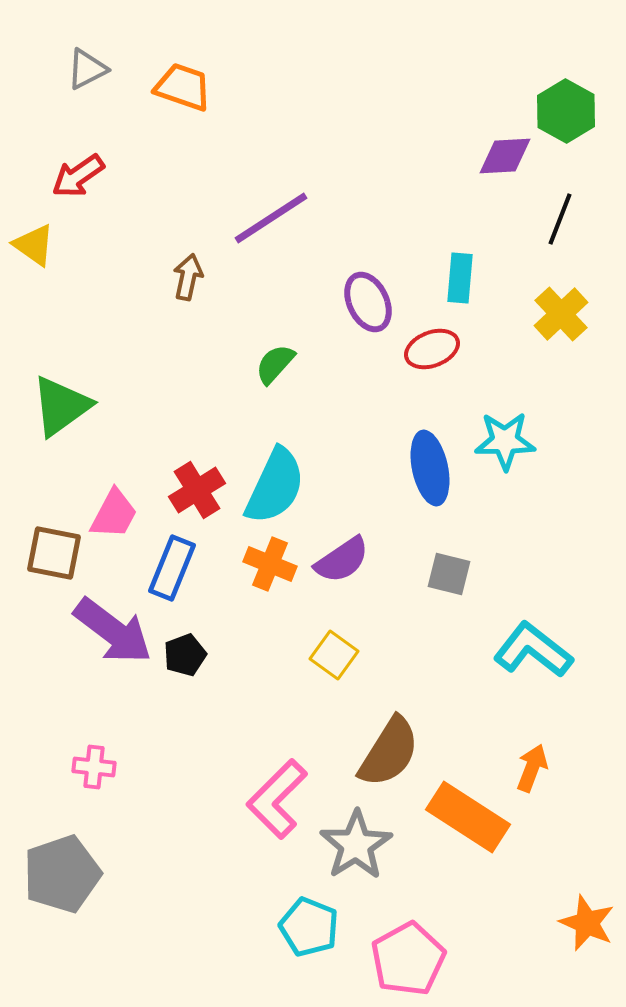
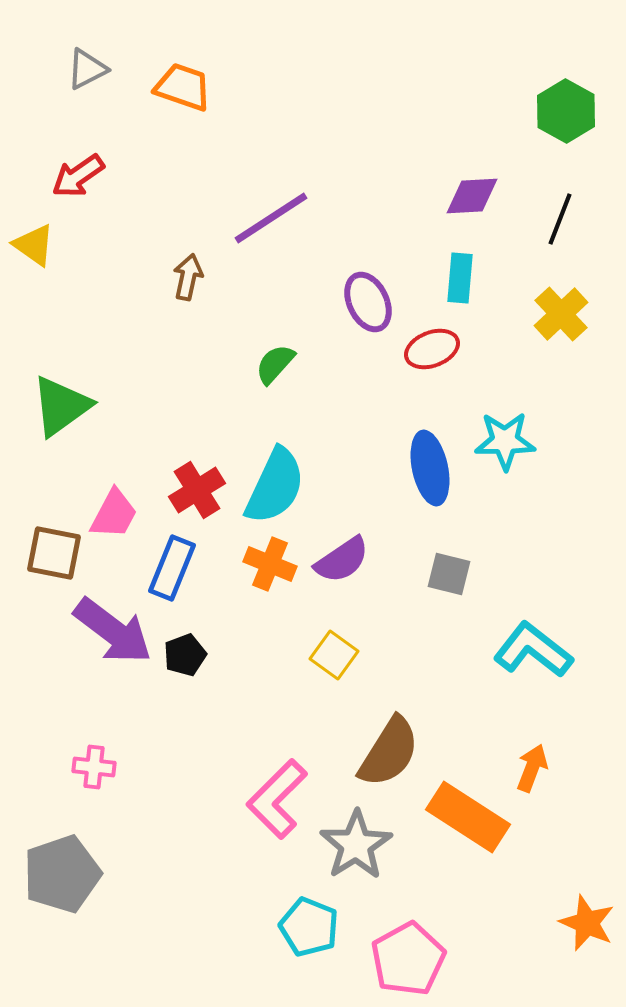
purple diamond: moved 33 px left, 40 px down
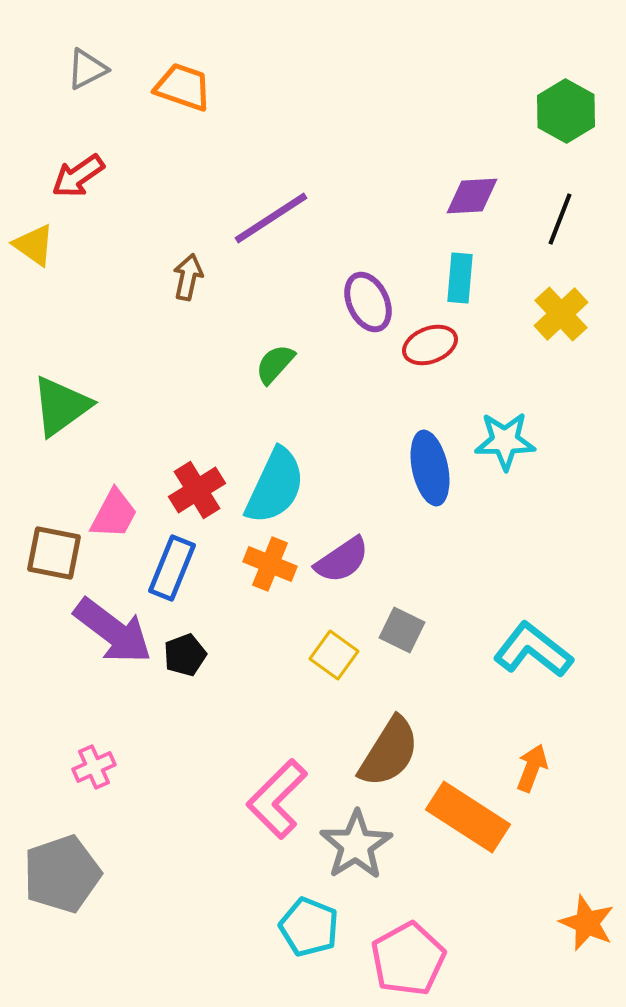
red ellipse: moved 2 px left, 4 px up
gray square: moved 47 px left, 56 px down; rotated 12 degrees clockwise
pink cross: rotated 30 degrees counterclockwise
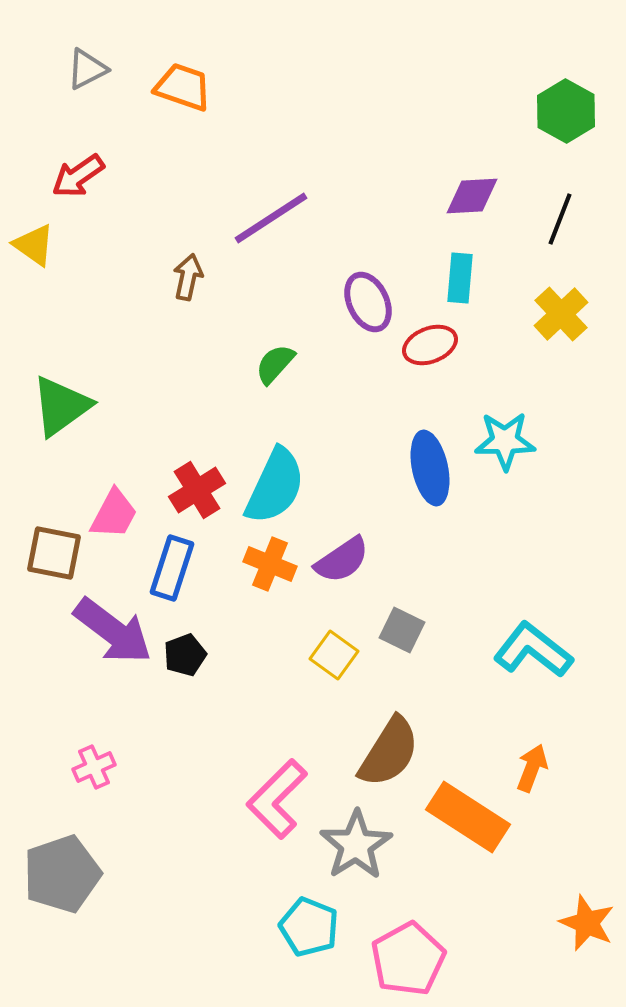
blue rectangle: rotated 4 degrees counterclockwise
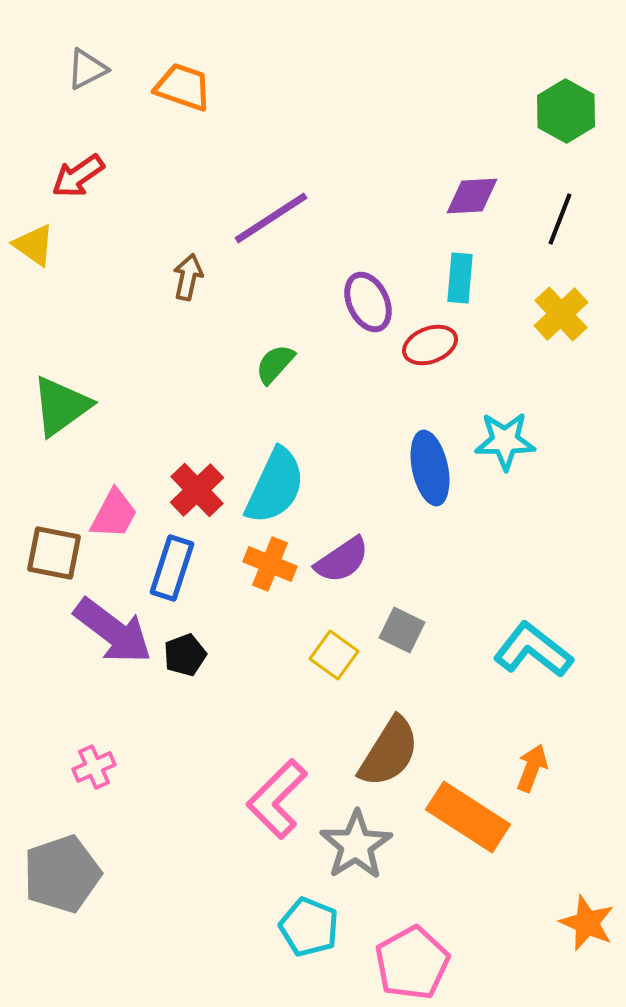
red cross: rotated 12 degrees counterclockwise
pink pentagon: moved 4 px right, 4 px down
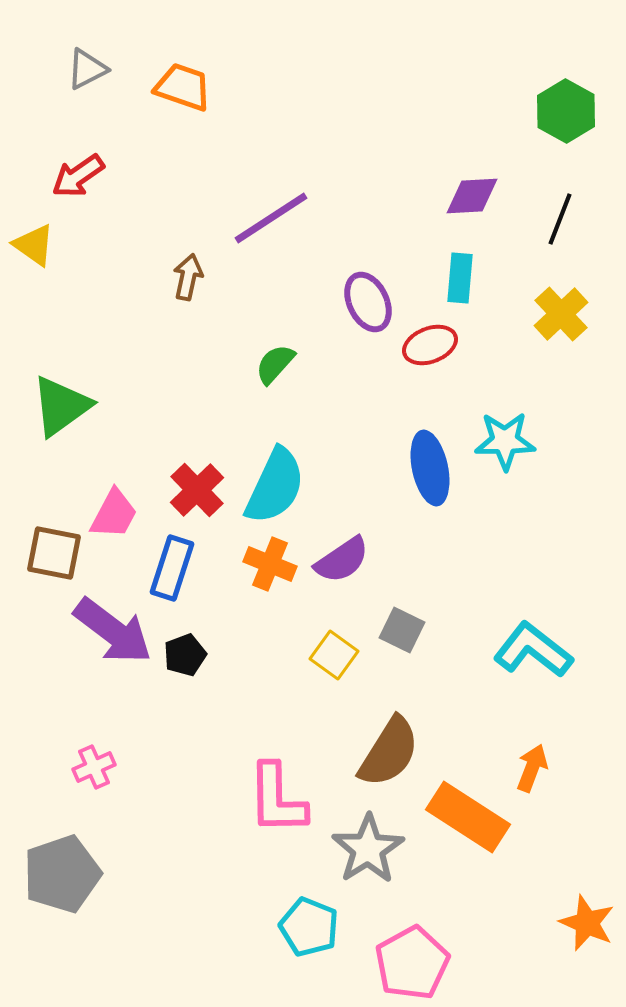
pink L-shape: rotated 46 degrees counterclockwise
gray star: moved 12 px right, 4 px down
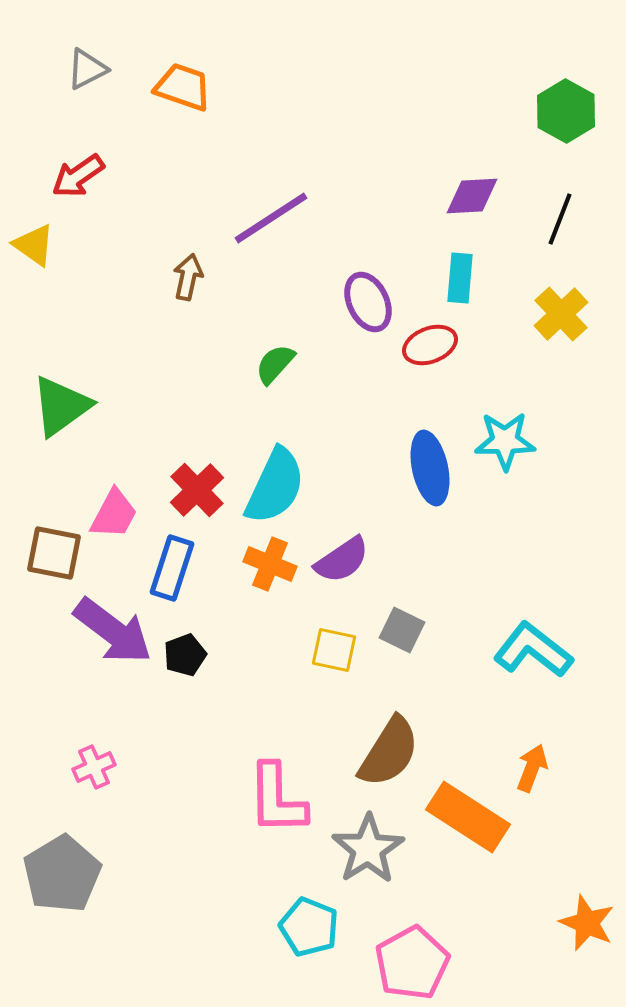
yellow square: moved 5 px up; rotated 24 degrees counterclockwise
gray pentagon: rotated 12 degrees counterclockwise
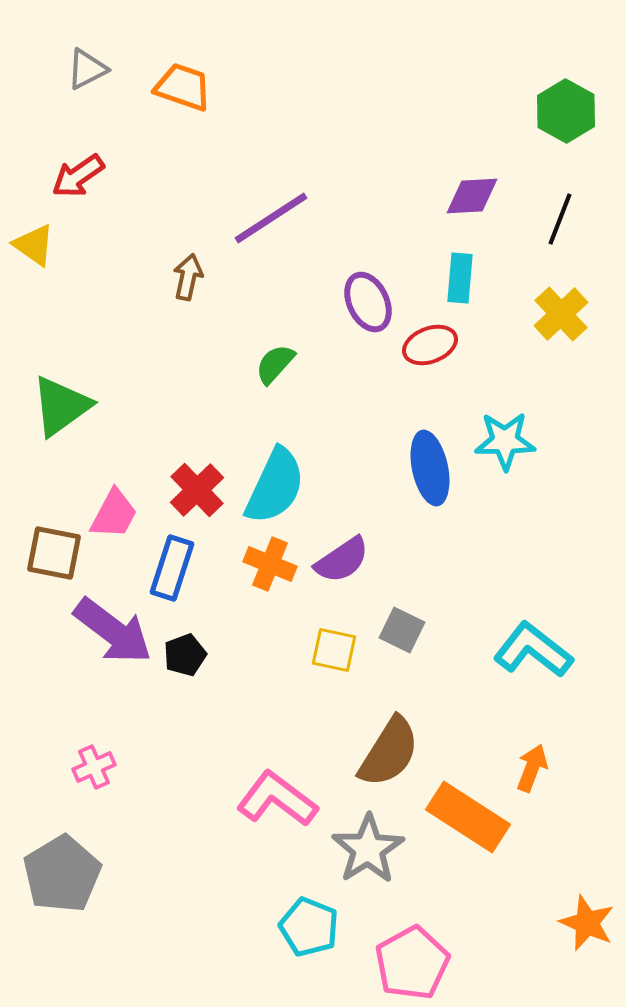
pink L-shape: rotated 128 degrees clockwise
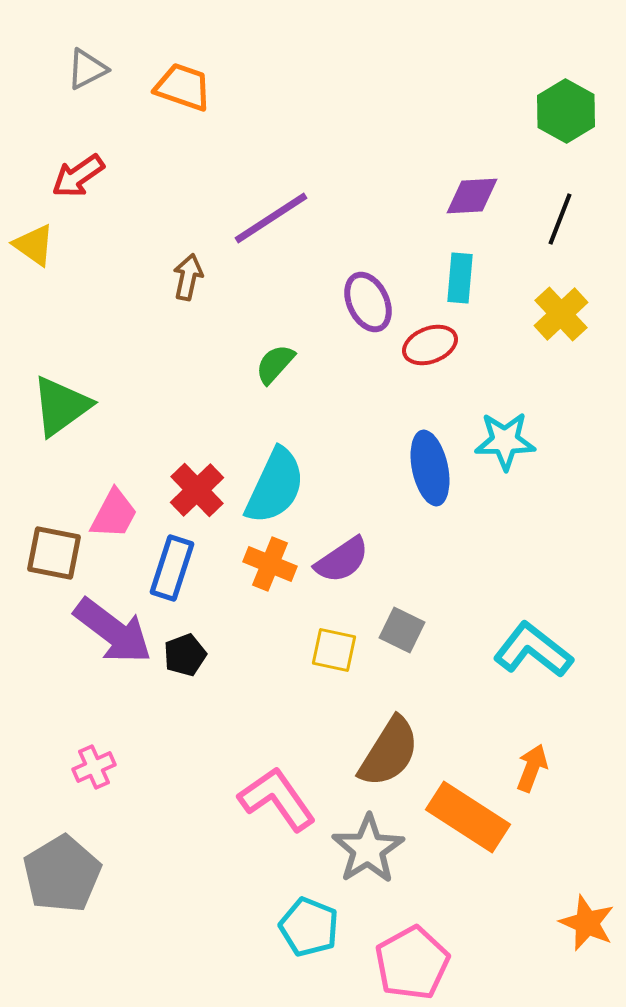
pink L-shape: rotated 18 degrees clockwise
